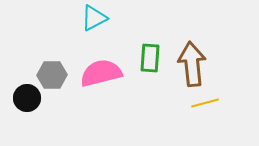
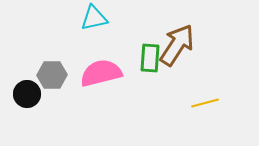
cyan triangle: rotated 16 degrees clockwise
brown arrow: moved 15 px left, 19 px up; rotated 39 degrees clockwise
black circle: moved 4 px up
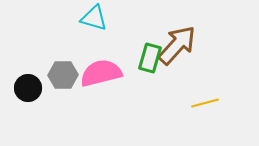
cyan triangle: rotated 28 degrees clockwise
brown arrow: rotated 9 degrees clockwise
green rectangle: rotated 12 degrees clockwise
gray hexagon: moved 11 px right
black circle: moved 1 px right, 6 px up
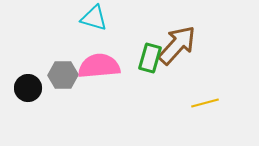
pink semicircle: moved 2 px left, 7 px up; rotated 9 degrees clockwise
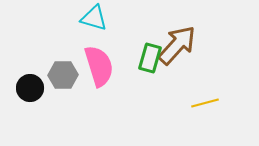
pink semicircle: rotated 78 degrees clockwise
black circle: moved 2 px right
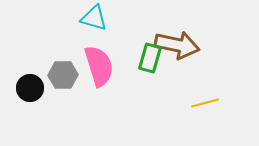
brown arrow: rotated 60 degrees clockwise
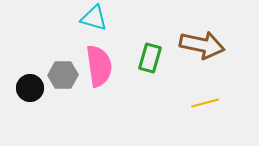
brown arrow: moved 25 px right
pink semicircle: rotated 9 degrees clockwise
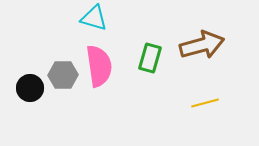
brown arrow: rotated 27 degrees counterclockwise
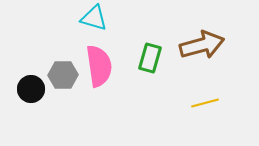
black circle: moved 1 px right, 1 px down
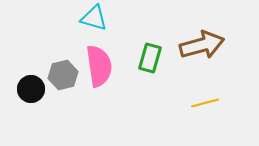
gray hexagon: rotated 12 degrees counterclockwise
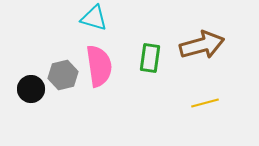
green rectangle: rotated 8 degrees counterclockwise
